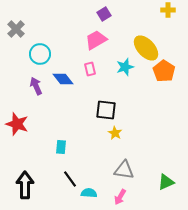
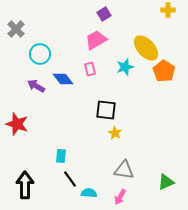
purple arrow: rotated 36 degrees counterclockwise
cyan rectangle: moved 9 px down
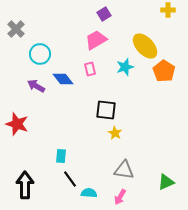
yellow ellipse: moved 1 px left, 2 px up
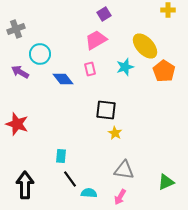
gray cross: rotated 24 degrees clockwise
purple arrow: moved 16 px left, 14 px up
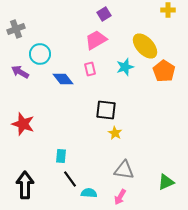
red star: moved 6 px right
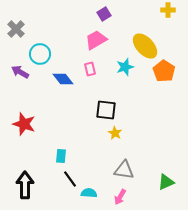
gray cross: rotated 24 degrees counterclockwise
red star: moved 1 px right
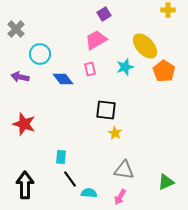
purple arrow: moved 5 px down; rotated 18 degrees counterclockwise
cyan rectangle: moved 1 px down
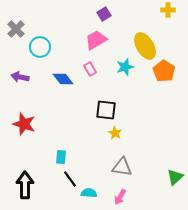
yellow ellipse: rotated 12 degrees clockwise
cyan circle: moved 7 px up
pink rectangle: rotated 16 degrees counterclockwise
gray triangle: moved 2 px left, 3 px up
green triangle: moved 9 px right, 5 px up; rotated 18 degrees counterclockwise
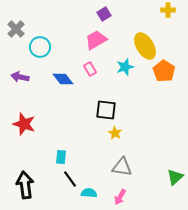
black arrow: rotated 8 degrees counterclockwise
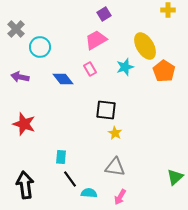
gray triangle: moved 7 px left
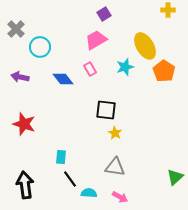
pink arrow: rotated 91 degrees counterclockwise
